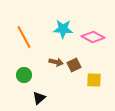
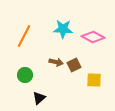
orange line: moved 1 px up; rotated 55 degrees clockwise
green circle: moved 1 px right
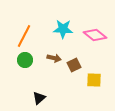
pink diamond: moved 2 px right, 2 px up; rotated 10 degrees clockwise
brown arrow: moved 2 px left, 4 px up
green circle: moved 15 px up
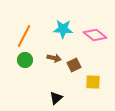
yellow square: moved 1 px left, 2 px down
black triangle: moved 17 px right
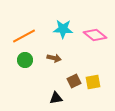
orange line: rotated 35 degrees clockwise
brown square: moved 16 px down
yellow square: rotated 14 degrees counterclockwise
black triangle: rotated 32 degrees clockwise
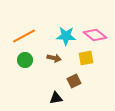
cyan star: moved 3 px right, 7 px down
yellow square: moved 7 px left, 24 px up
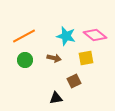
cyan star: rotated 12 degrees clockwise
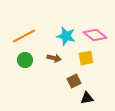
black triangle: moved 31 px right
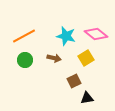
pink diamond: moved 1 px right, 1 px up
yellow square: rotated 21 degrees counterclockwise
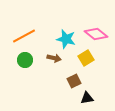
cyan star: moved 3 px down
